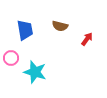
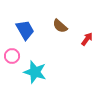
brown semicircle: rotated 28 degrees clockwise
blue trapezoid: rotated 20 degrees counterclockwise
pink circle: moved 1 px right, 2 px up
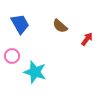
blue trapezoid: moved 5 px left, 6 px up
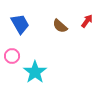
red arrow: moved 18 px up
cyan star: rotated 20 degrees clockwise
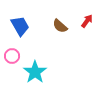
blue trapezoid: moved 2 px down
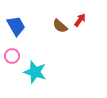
red arrow: moved 7 px left, 1 px up
blue trapezoid: moved 4 px left
cyan star: rotated 20 degrees counterclockwise
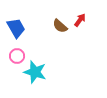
blue trapezoid: moved 2 px down
pink circle: moved 5 px right
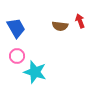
red arrow: moved 1 px down; rotated 56 degrees counterclockwise
brown semicircle: rotated 35 degrees counterclockwise
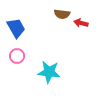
red arrow: moved 1 px right, 2 px down; rotated 56 degrees counterclockwise
brown semicircle: moved 2 px right, 12 px up
cyan star: moved 14 px right; rotated 10 degrees counterclockwise
